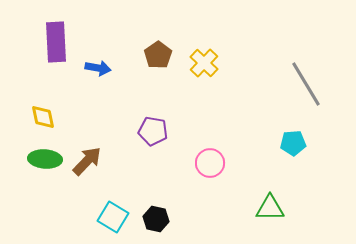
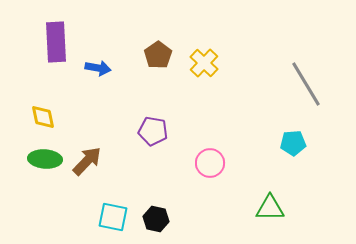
cyan square: rotated 20 degrees counterclockwise
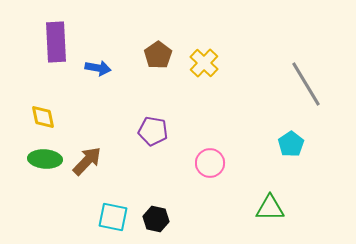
cyan pentagon: moved 2 px left, 1 px down; rotated 30 degrees counterclockwise
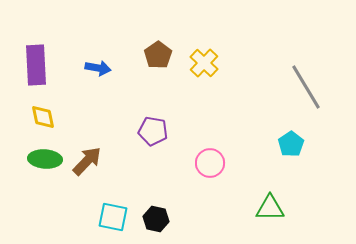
purple rectangle: moved 20 px left, 23 px down
gray line: moved 3 px down
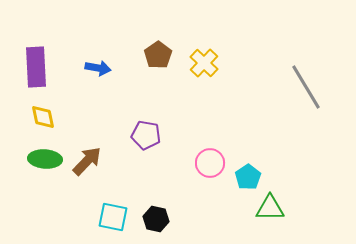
purple rectangle: moved 2 px down
purple pentagon: moved 7 px left, 4 px down
cyan pentagon: moved 43 px left, 33 px down
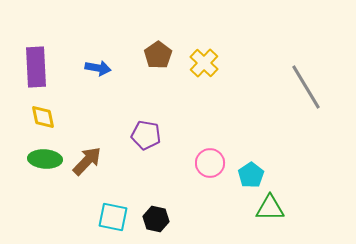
cyan pentagon: moved 3 px right, 2 px up
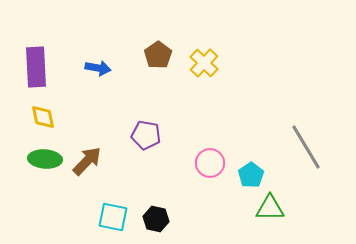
gray line: moved 60 px down
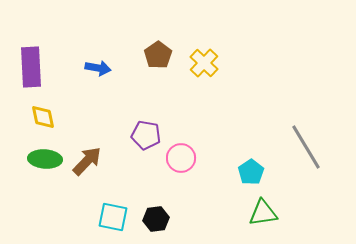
purple rectangle: moved 5 px left
pink circle: moved 29 px left, 5 px up
cyan pentagon: moved 3 px up
green triangle: moved 7 px left, 5 px down; rotated 8 degrees counterclockwise
black hexagon: rotated 20 degrees counterclockwise
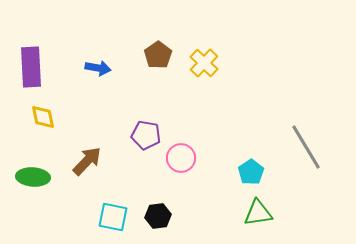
green ellipse: moved 12 px left, 18 px down
green triangle: moved 5 px left
black hexagon: moved 2 px right, 3 px up
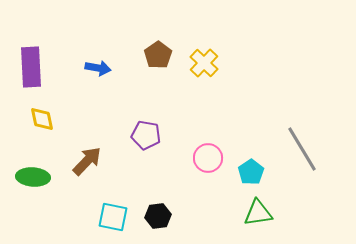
yellow diamond: moved 1 px left, 2 px down
gray line: moved 4 px left, 2 px down
pink circle: moved 27 px right
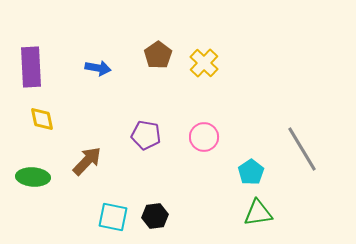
pink circle: moved 4 px left, 21 px up
black hexagon: moved 3 px left
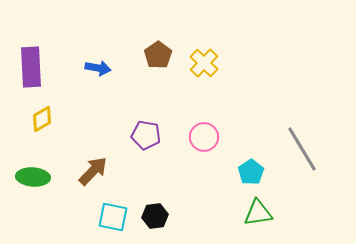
yellow diamond: rotated 72 degrees clockwise
brown arrow: moved 6 px right, 10 px down
